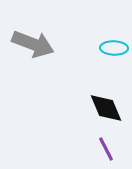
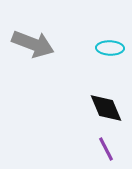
cyan ellipse: moved 4 px left
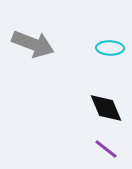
purple line: rotated 25 degrees counterclockwise
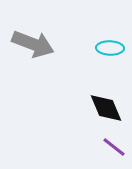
purple line: moved 8 px right, 2 px up
